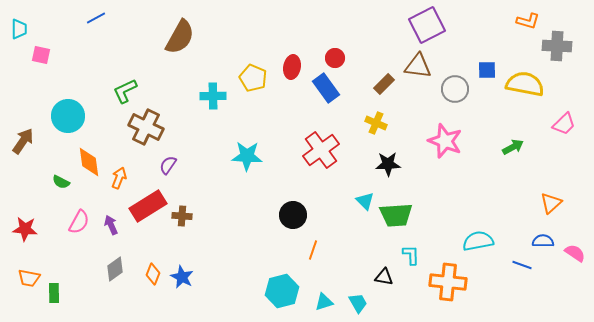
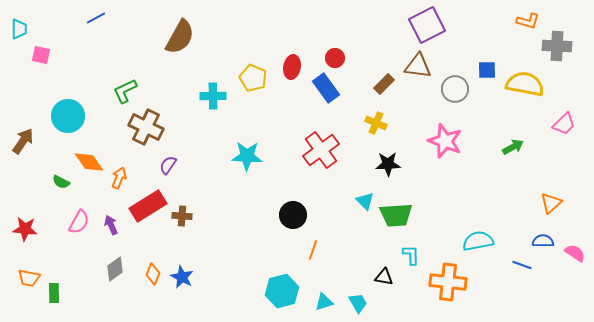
orange diamond at (89, 162): rotated 28 degrees counterclockwise
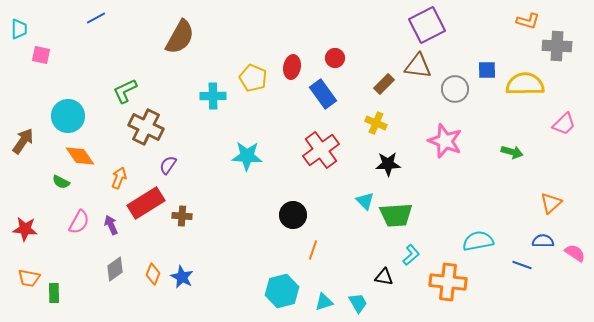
yellow semicircle at (525, 84): rotated 12 degrees counterclockwise
blue rectangle at (326, 88): moved 3 px left, 6 px down
green arrow at (513, 147): moved 1 px left, 5 px down; rotated 45 degrees clockwise
orange diamond at (89, 162): moved 9 px left, 6 px up
red rectangle at (148, 206): moved 2 px left, 3 px up
cyan L-shape at (411, 255): rotated 50 degrees clockwise
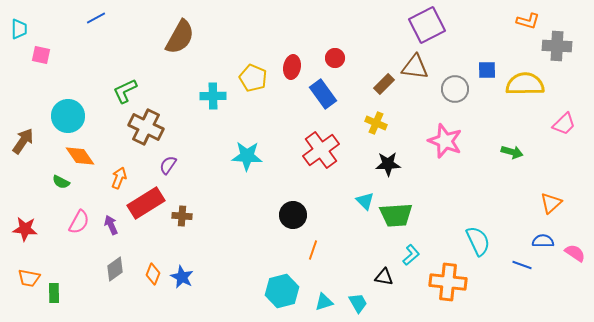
brown triangle at (418, 66): moved 3 px left, 1 px down
cyan semicircle at (478, 241): rotated 76 degrees clockwise
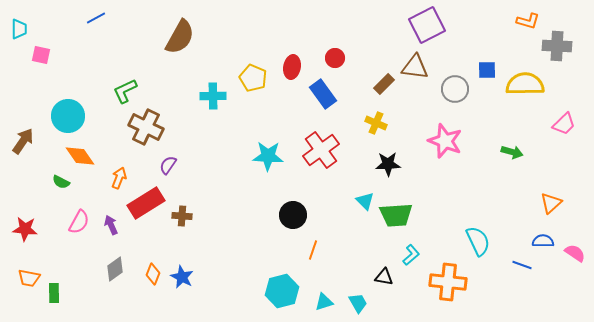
cyan star at (247, 156): moved 21 px right
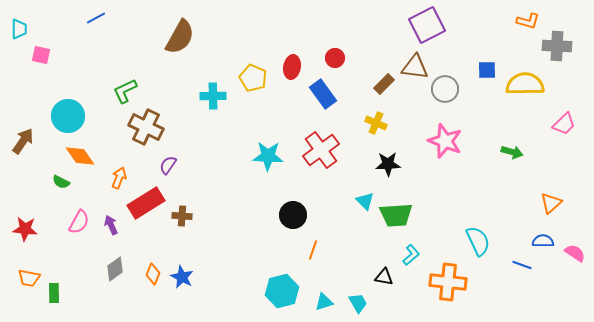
gray circle at (455, 89): moved 10 px left
